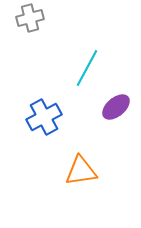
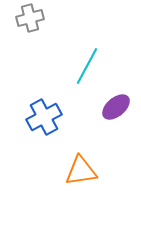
cyan line: moved 2 px up
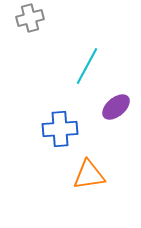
blue cross: moved 16 px right, 12 px down; rotated 24 degrees clockwise
orange triangle: moved 8 px right, 4 px down
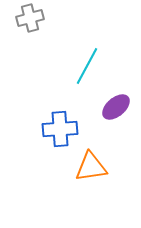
orange triangle: moved 2 px right, 8 px up
